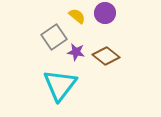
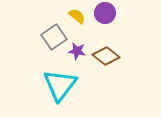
purple star: moved 1 px right, 1 px up
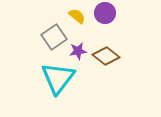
purple star: moved 1 px right; rotated 18 degrees counterclockwise
cyan triangle: moved 2 px left, 7 px up
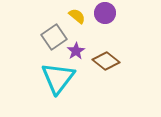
purple star: moved 2 px left; rotated 24 degrees counterclockwise
brown diamond: moved 5 px down
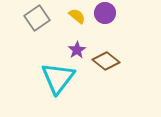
gray square: moved 17 px left, 19 px up
purple star: moved 1 px right, 1 px up
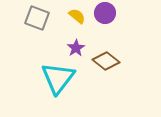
gray square: rotated 35 degrees counterclockwise
purple star: moved 1 px left, 2 px up
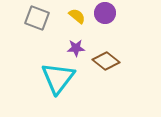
purple star: rotated 30 degrees clockwise
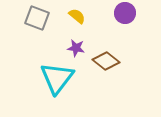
purple circle: moved 20 px right
purple star: rotated 12 degrees clockwise
cyan triangle: moved 1 px left
